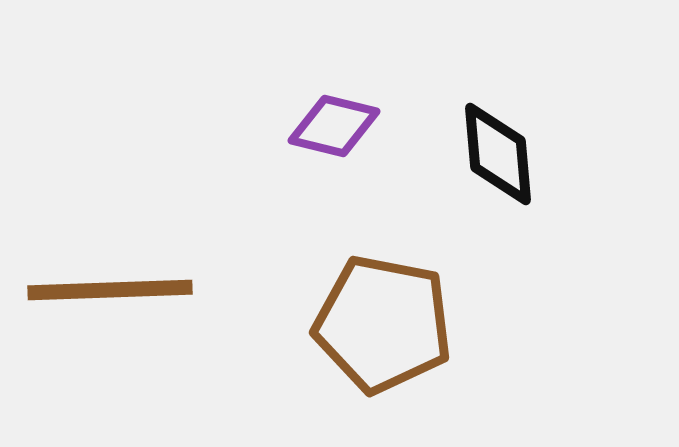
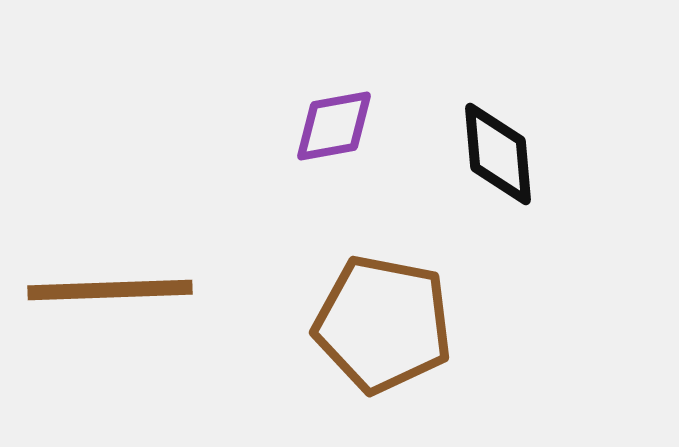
purple diamond: rotated 24 degrees counterclockwise
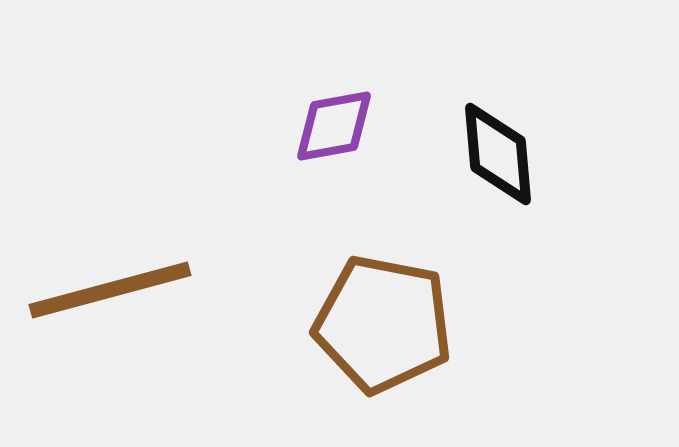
brown line: rotated 13 degrees counterclockwise
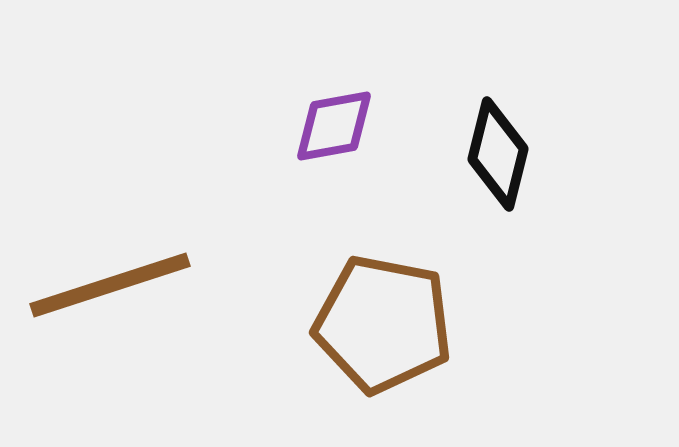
black diamond: rotated 19 degrees clockwise
brown line: moved 5 px up; rotated 3 degrees counterclockwise
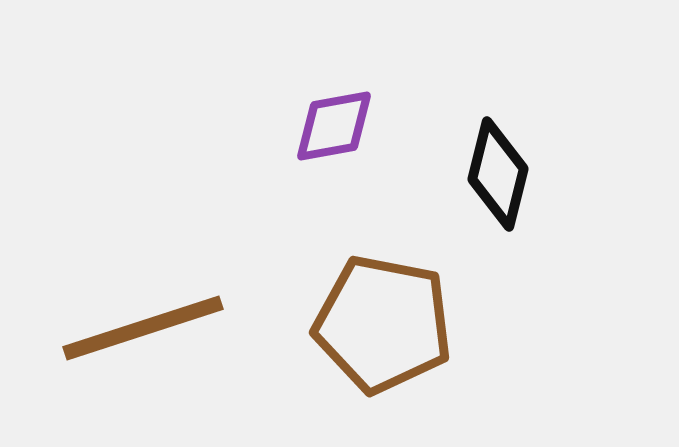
black diamond: moved 20 px down
brown line: moved 33 px right, 43 px down
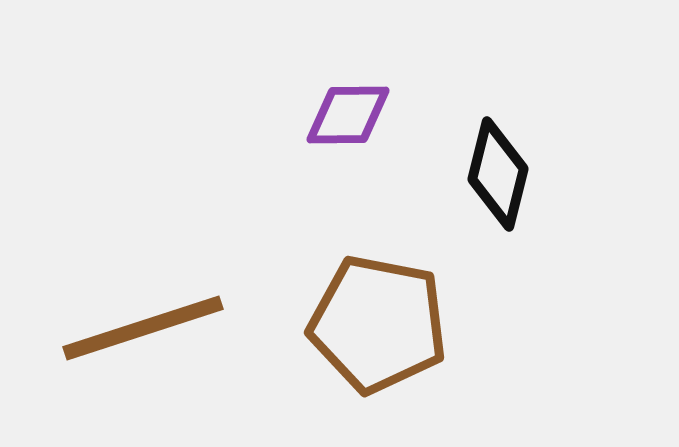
purple diamond: moved 14 px right, 11 px up; rotated 10 degrees clockwise
brown pentagon: moved 5 px left
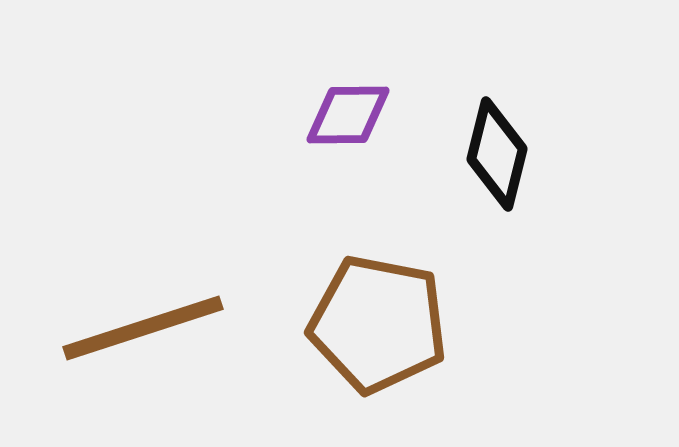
black diamond: moved 1 px left, 20 px up
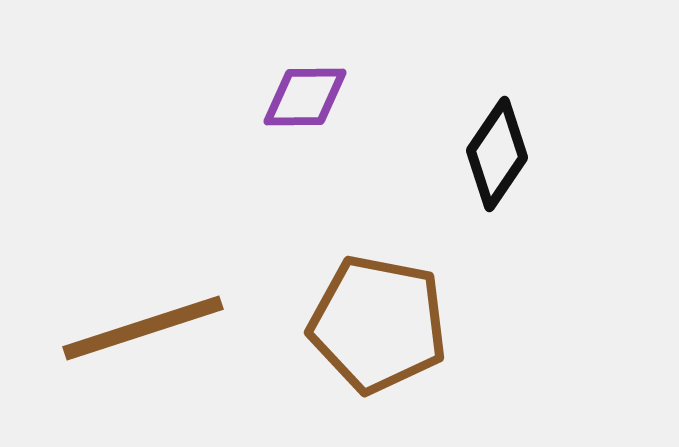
purple diamond: moved 43 px left, 18 px up
black diamond: rotated 20 degrees clockwise
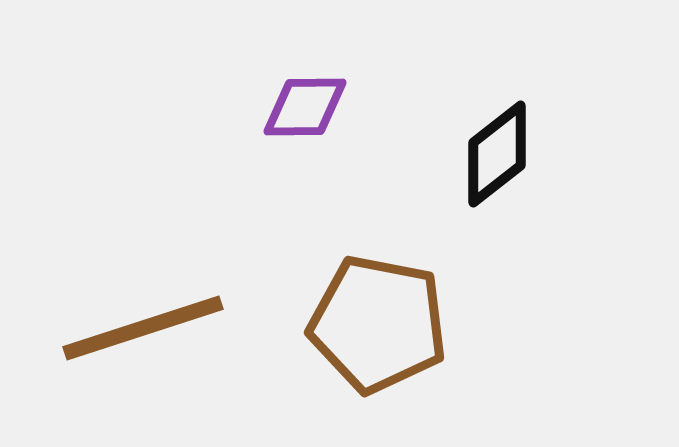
purple diamond: moved 10 px down
black diamond: rotated 18 degrees clockwise
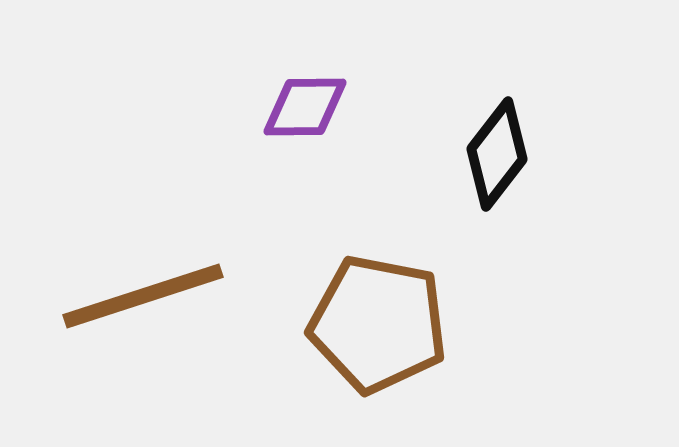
black diamond: rotated 14 degrees counterclockwise
brown line: moved 32 px up
